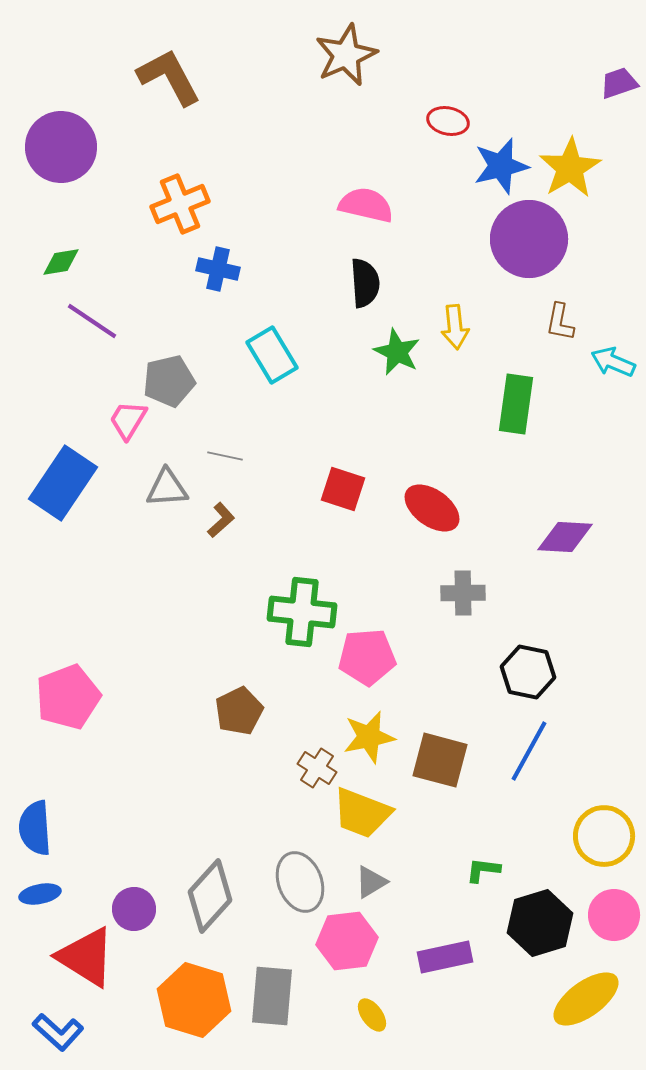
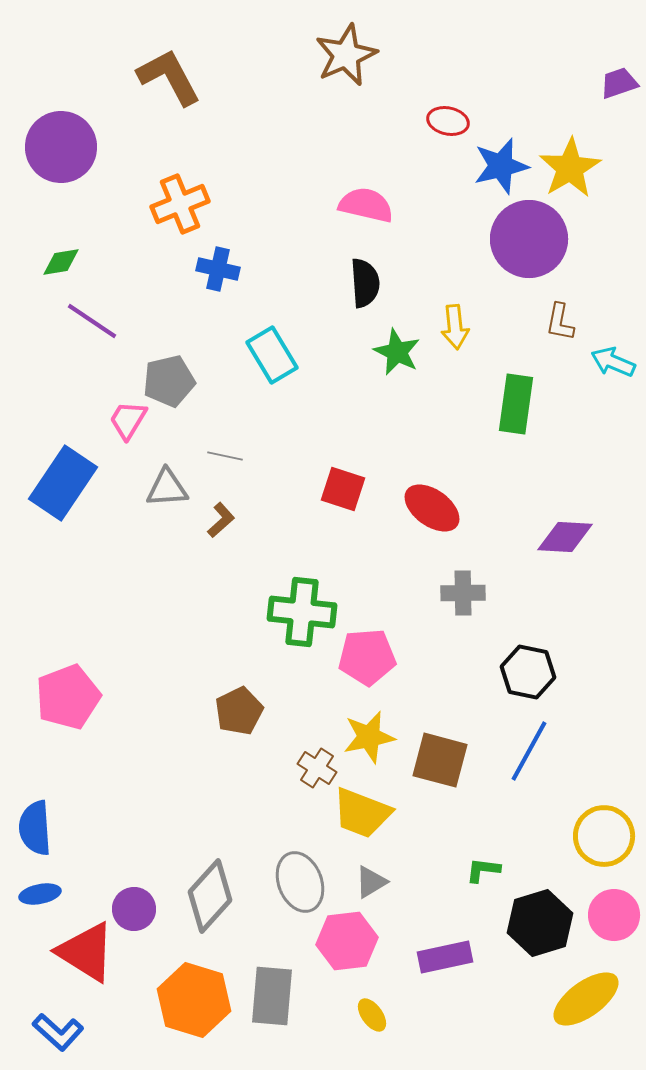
red triangle at (86, 957): moved 5 px up
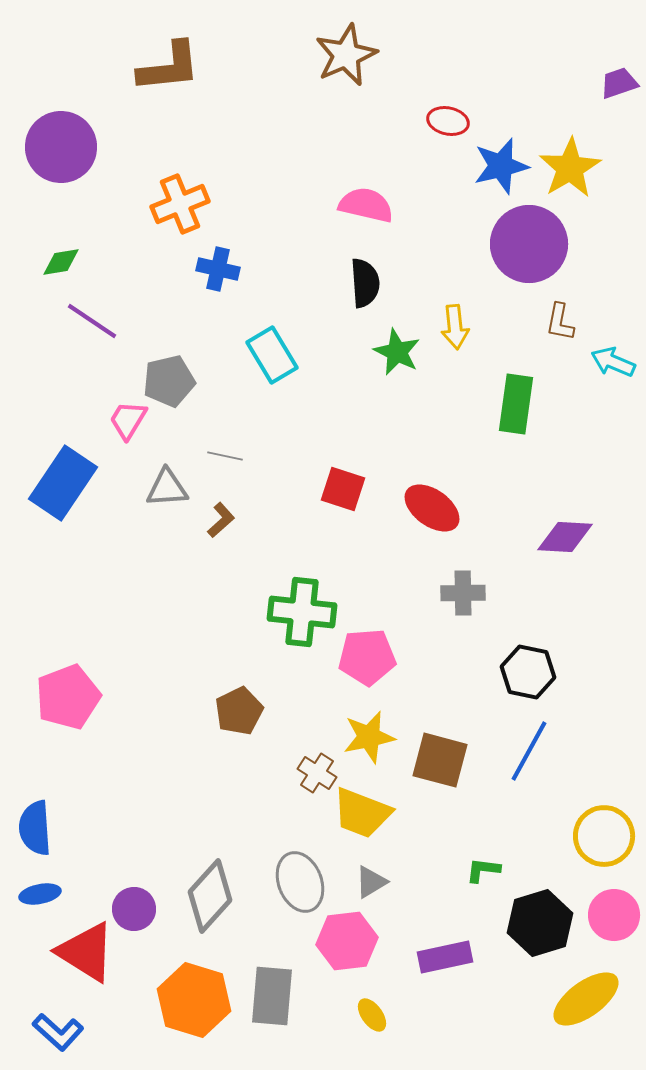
brown L-shape at (169, 77): moved 10 px up; rotated 112 degrees clockwise
purple circle at (529, 239): moved 5 px down
brown cross at (317, 768): moved 5 px down
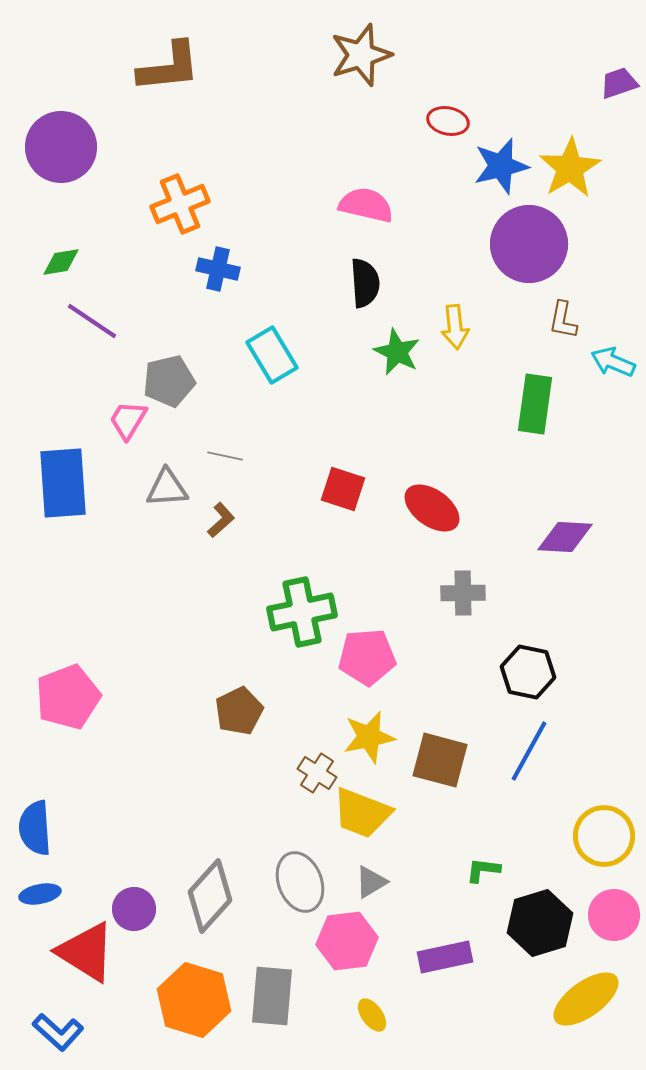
brown star at (346, 55): moved 15 px right; rotated 6 degrees clockwise
brown L-shape at (560, 322): moved 3 px right, 2 px up
green rectangle at (516, 404): moved 19 px right
blue rectangle at (63, 483): rotated 38 degrees counterclockwise
green cross at (302, 612): rotated 18 degrees counterclockwise
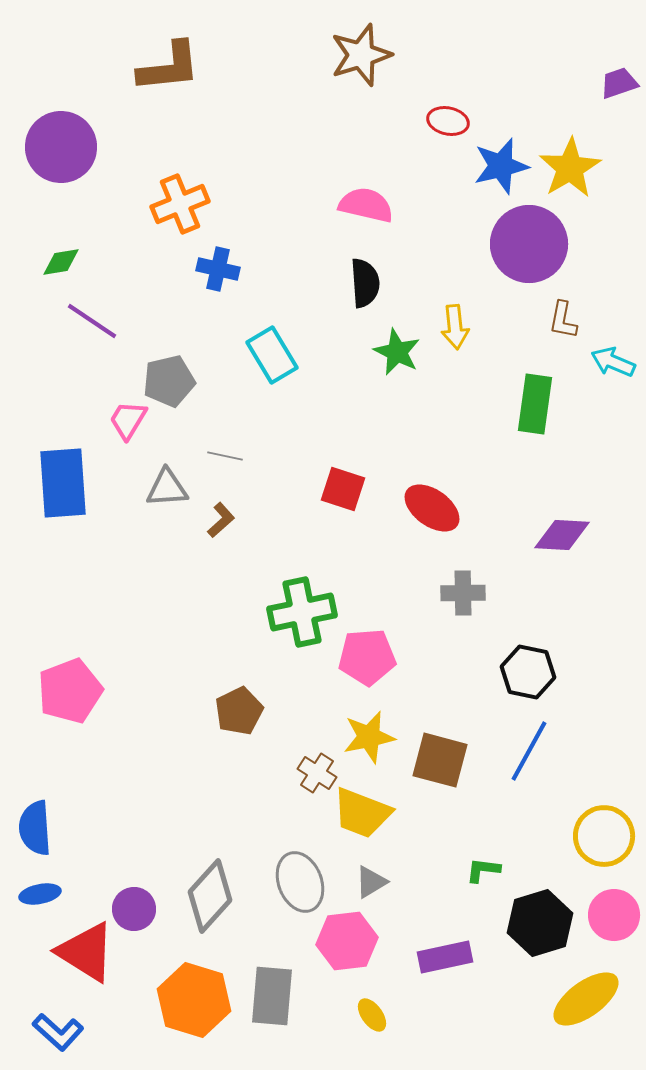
purple diamond at (565, 537): moved 3 px left, 2 px up
pink pentagon at (68, 697): moved 2 px right, 6 px up
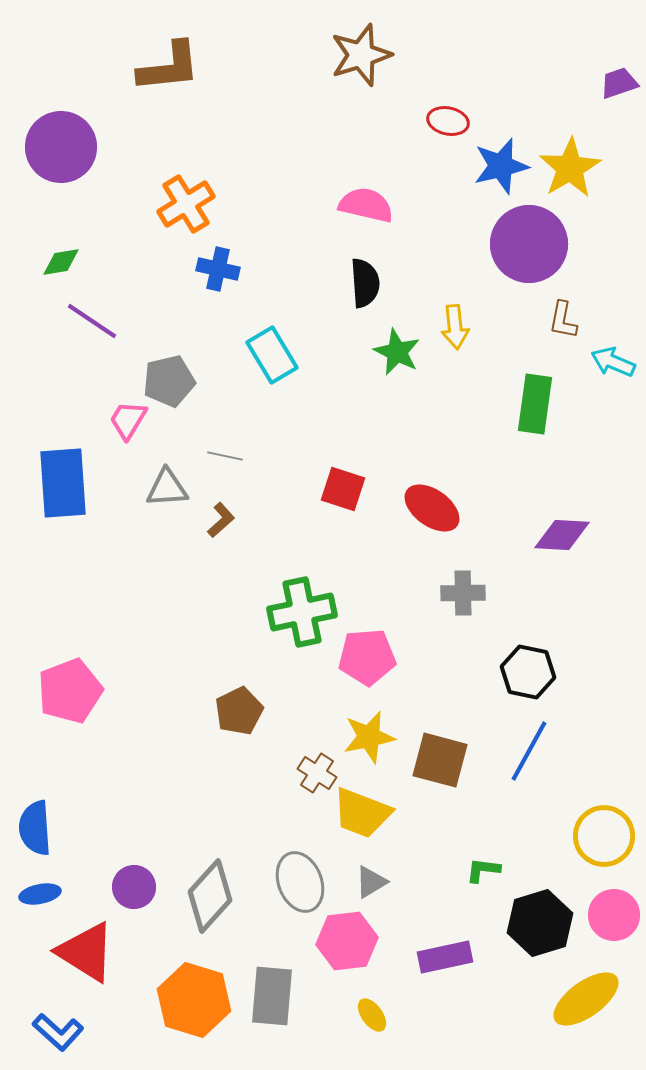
orange cross at (180, 204): moved 6 px right; rotated 10 degrees counterclockwise
purple circle at (134, 909): moved 22 px up
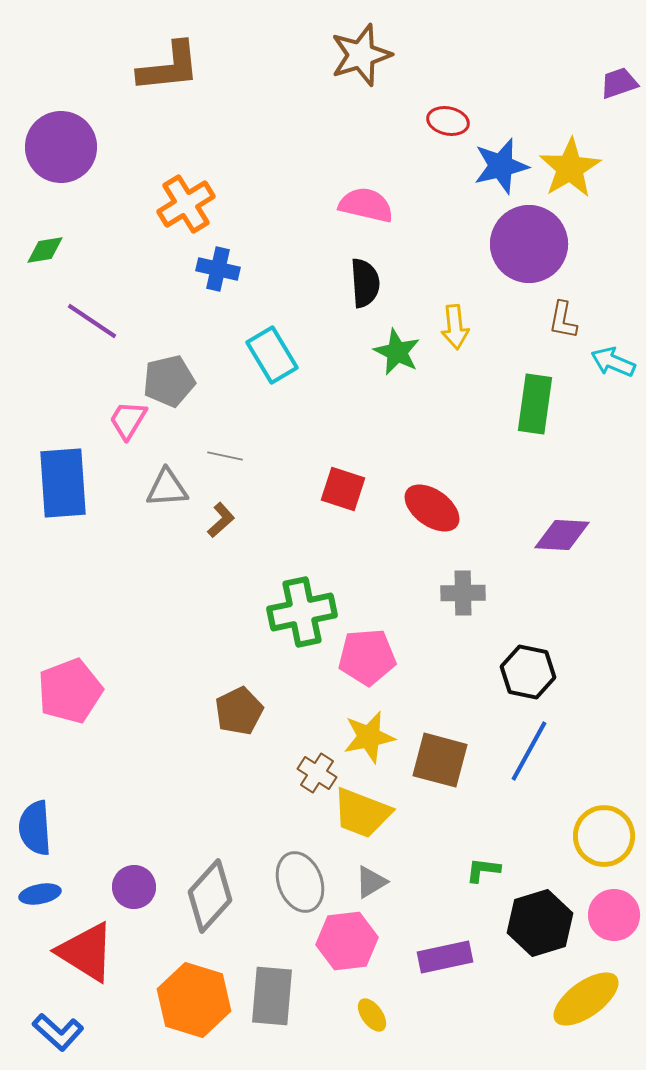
green diamond at (61, 262): moved 16 px left, 12 px up
